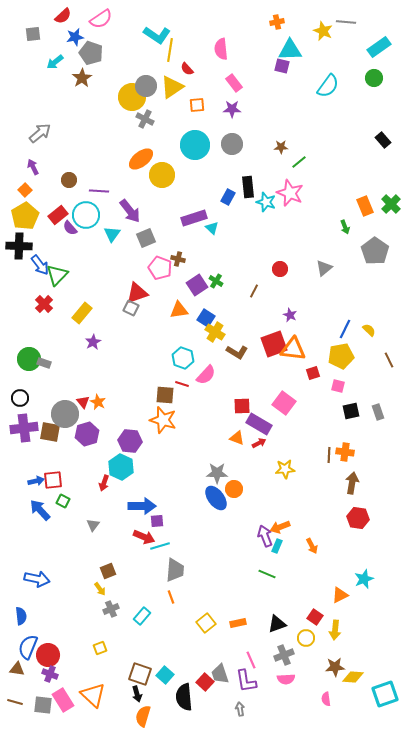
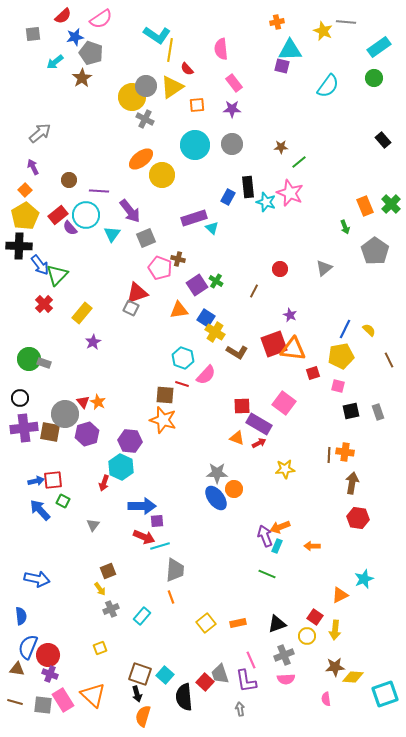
orange arrow at (312, 546): rotated 119 degrees clockwise
yellow circle at (306, 638): moved 1 px right, 2 px up
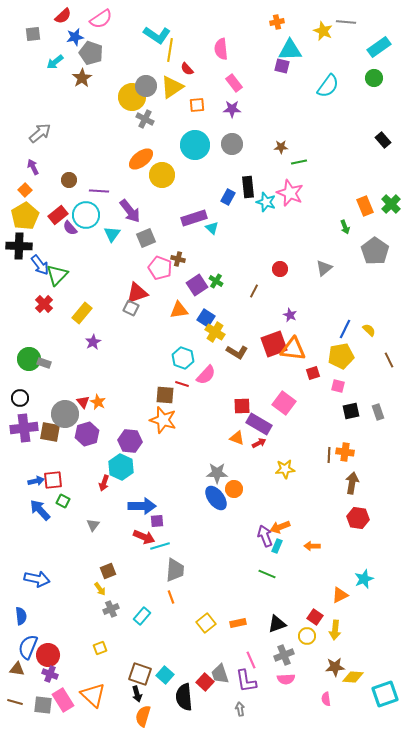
green line at (299, 162): rotated 28 degrees clockwise
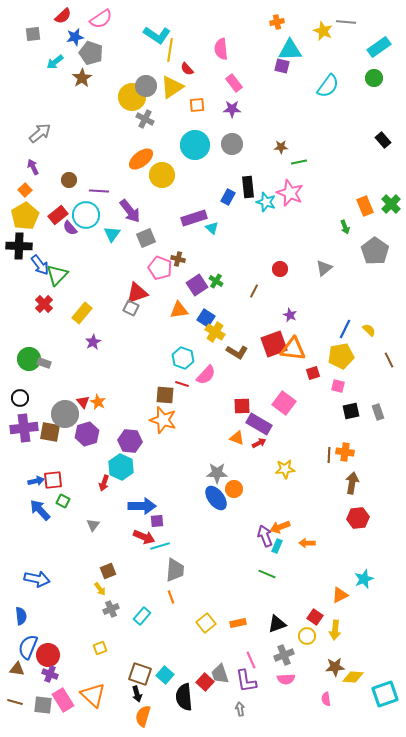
red hexagon at (358, 518): rotated 15 degrees counterclockwise
orange arrow at (312, 546): moved 5 px left, 3 px up
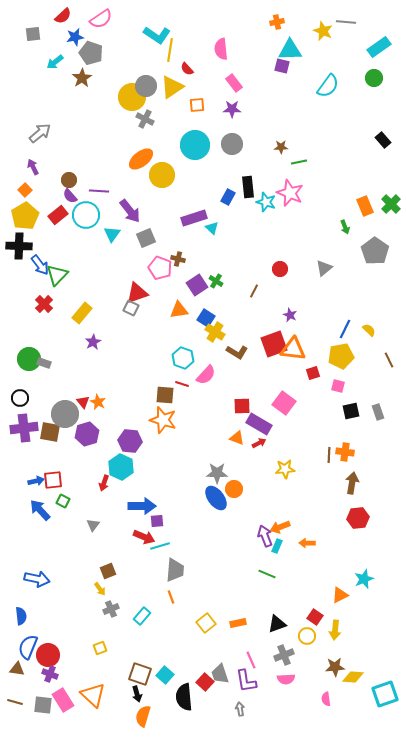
purple semicircle at (70, 228): moved 32 px up
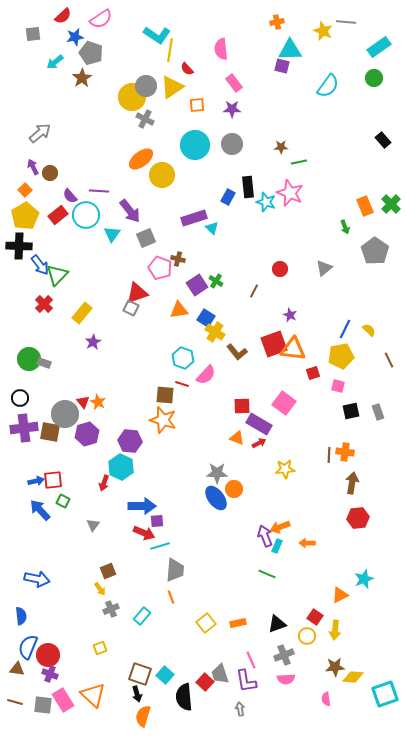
brown circle at (69, 180): moved 19 px left, 7 px up
brown L-shape at (237, 352): rotated 20 degrees clockwise
red arrow at (144, 537): moved 4 px up
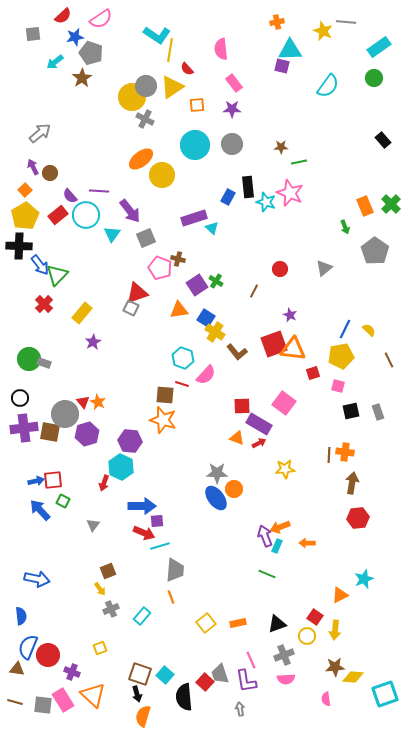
purple cross at (50, 674): moved 22 px right, 2 px up
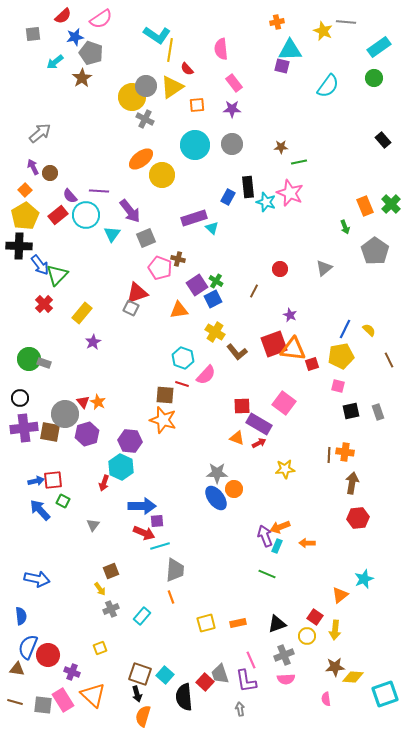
blue square at (206, 318): moved 7 px right, 19 px up; rotated 30 degrees clockwise
red square at (313, 373): moved 1 px left, 9 px up
brown square at (108, 571): moved 3 px right
orange triangle at (340, 595): rotated 12 degrees counterclockwise
yellow square at (206, 623): rotated 24 degrees clockwise
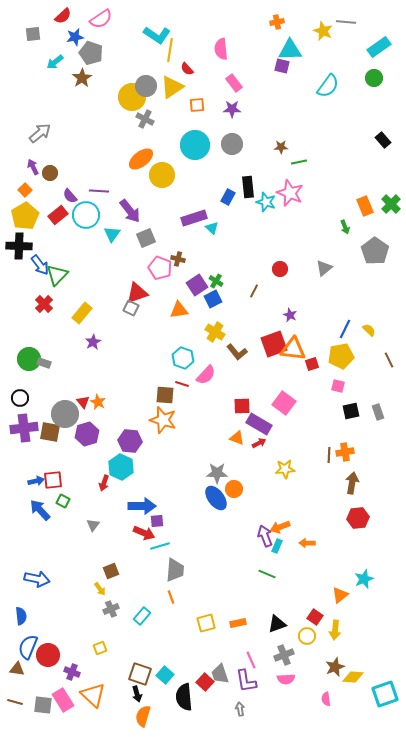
orange cross at (345, 452): rotated 18 degrees counterclockwise
brown star at (335, 667): rotated 18 degrees counterclockwise
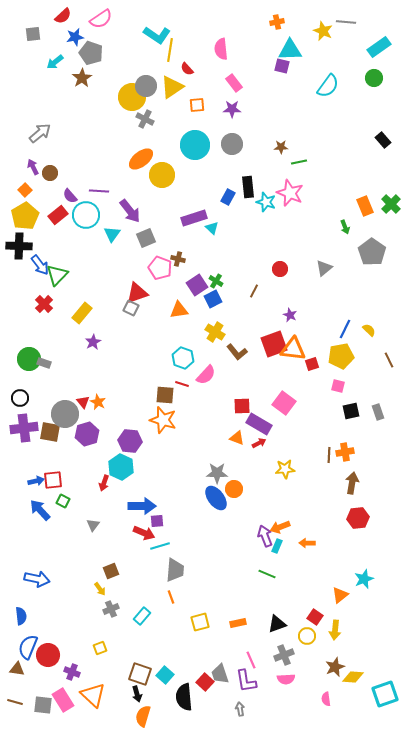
gray pentagon at (375, 251): moved 3 px left, 1 px down
yellow square at (206, 623): moved 6 px left, 1 px up
